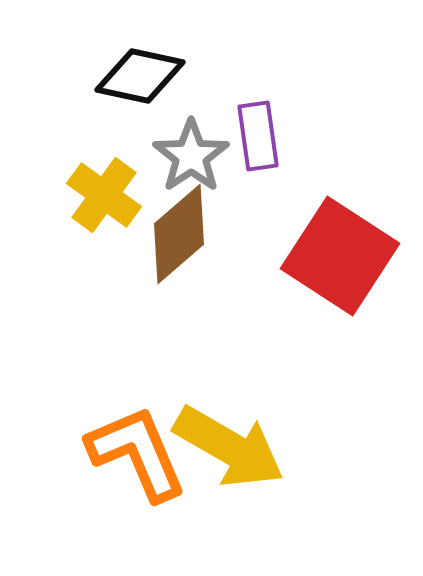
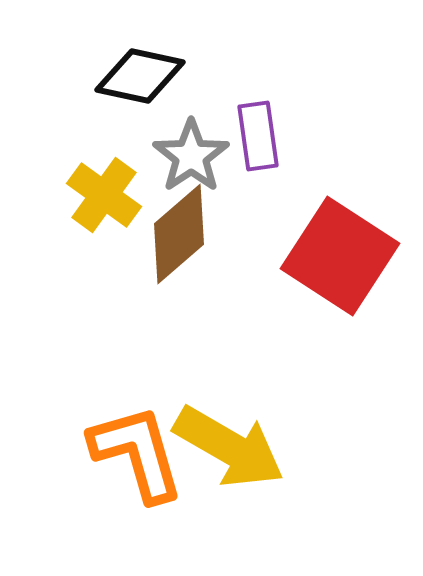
orange L-shape: rotated 7 degrees clockwise
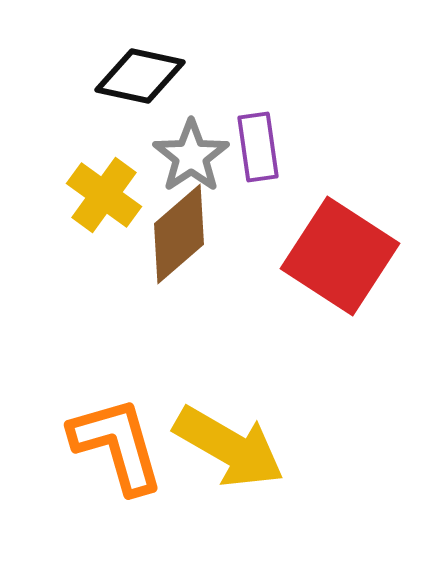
purple rectangle: moved 11 px down
orange L-shape: moved 20 px left, 8 px up
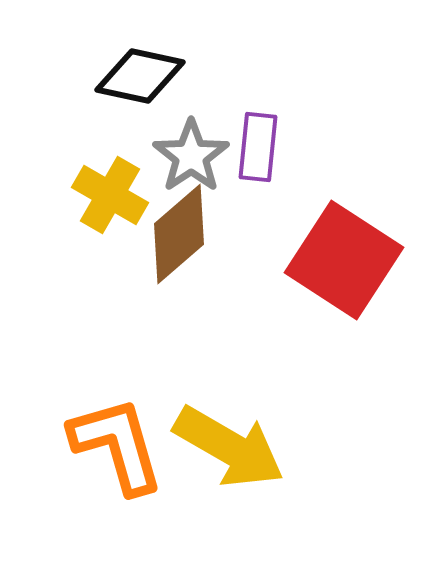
purple rectangle: rotated 14 degrees clockwise
yellow cross: moved 6 px right; rotated 6 degrees counterclockwise
red square: moved 4 px right, 4 px down
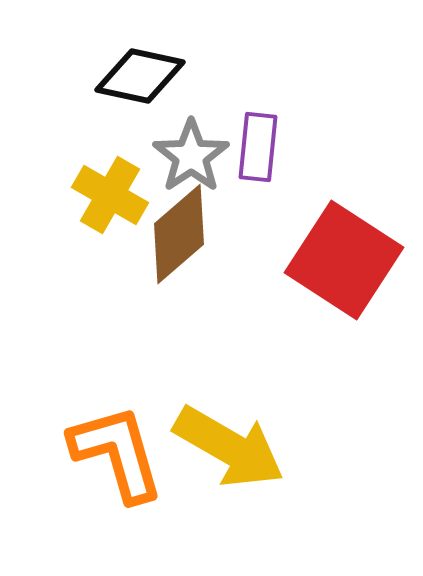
orange L-shape: moved 8 px down
